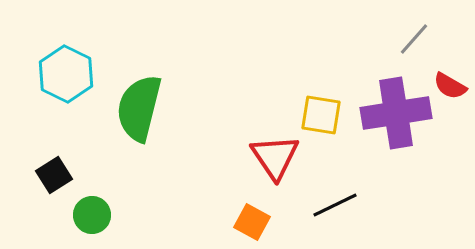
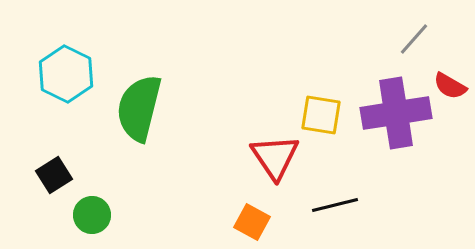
black line: rotated 12 degrees clockwise
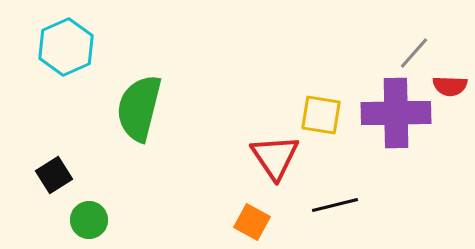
gray line: moved 14 px down
cyan hexagon: moved 27 px up; rotated 10 degrees clockwise
red semicircle: rotated 28 degrees counterclockwise
purple cross: rotated 8 degrees clockwise
green circle: moved 3 px left, 5 px down
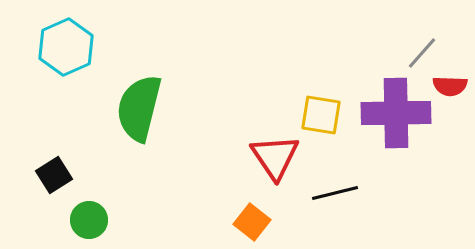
gray line: moved 8 px right
black line: moved 12 px up
orange square: rotated 9 degrees clockwise
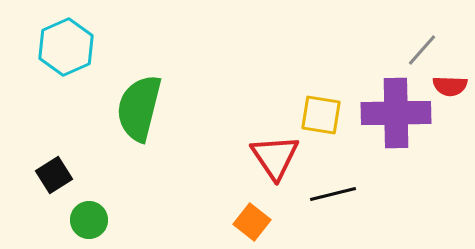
gray line: moved 3 px up
black line: moved 2 px left, 1 px down
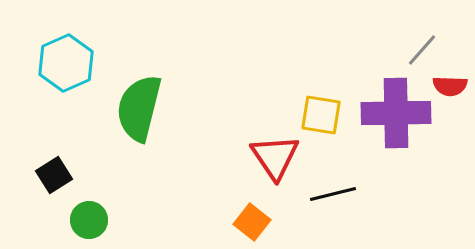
cyan hexagon: moved 16 px down
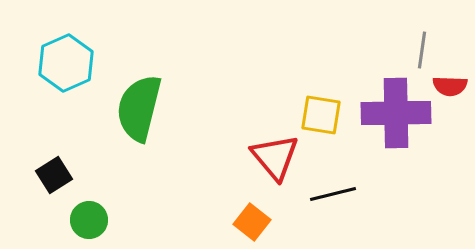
gray line: rotated 33 degrees counterclockwise
red triangle: rotated 6 degrees counterclockwise
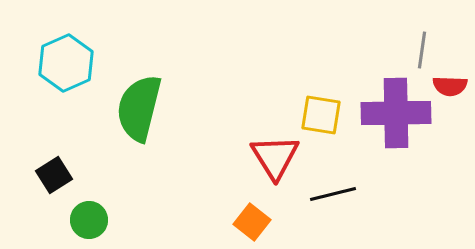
red triangle: rotated 8 degrees clockwise
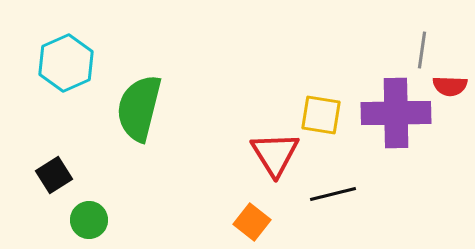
red triangle: moved 3 px up
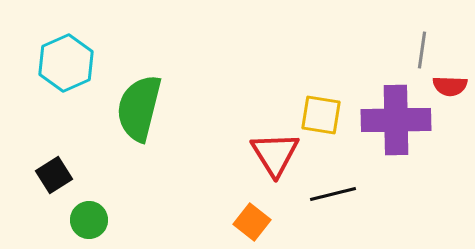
purple cross: moved 7 px down
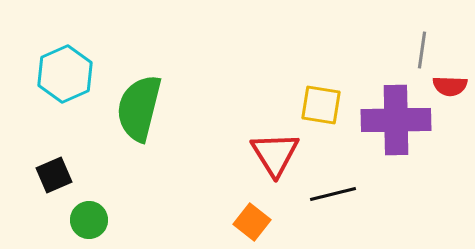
cyan hexagon: moved 1 px left, 11 px down
yellow square: moved 10 px up
black square: rotated 9 degrees clockwise
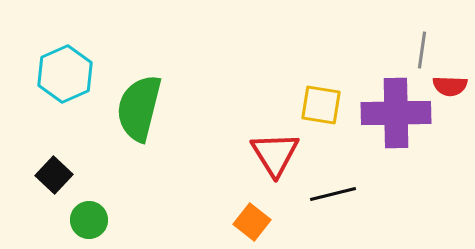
purple cross: moved 7 px up
black square: rotated 24 degrees counterclockwise
